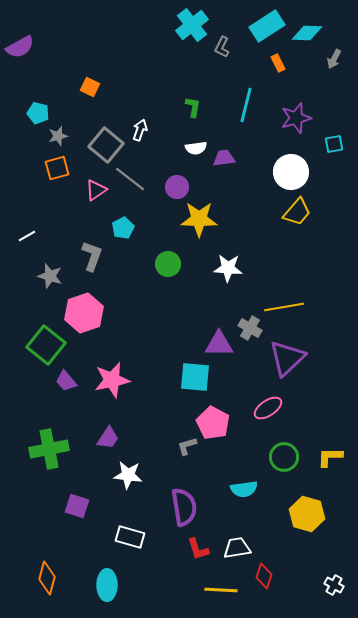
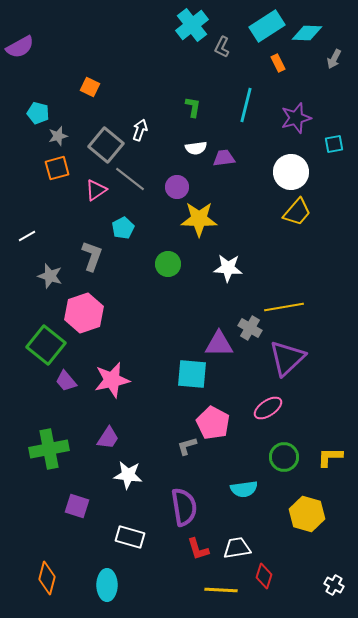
cyan square at (195, 377): moved 3 px left, 3 px up
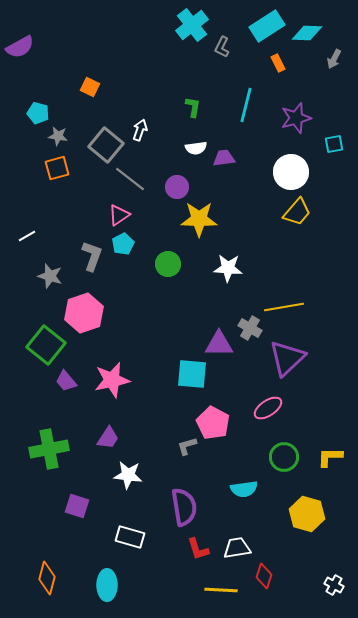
gray star at (58, 136): rotated 24 degrees clockwise
pink triangle at (96, 190): moved 23 px right, 25 px down
cyan pentagon at (123, 228): moved 16 px down
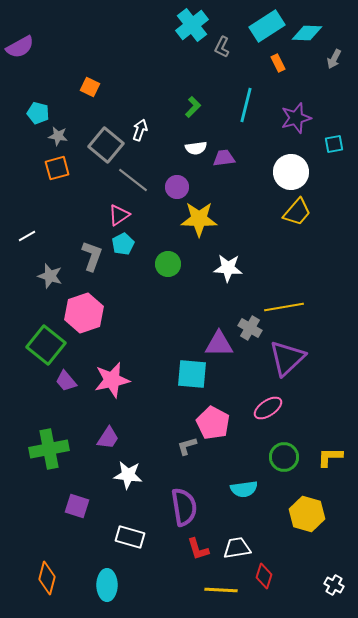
green L-shape at (193, 107): rotated 35 degrees clockwise
gray line at (130, 179): moved 3 px right, 1 px down
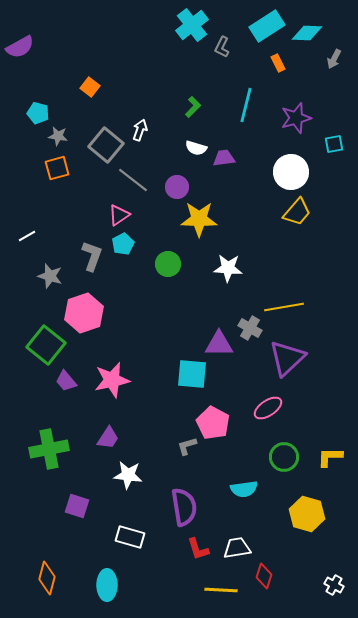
orange square at (90, 87): rotated 12 degrees clockwise
white semicircle at (196, 148): rotated 25 degrees clockwise
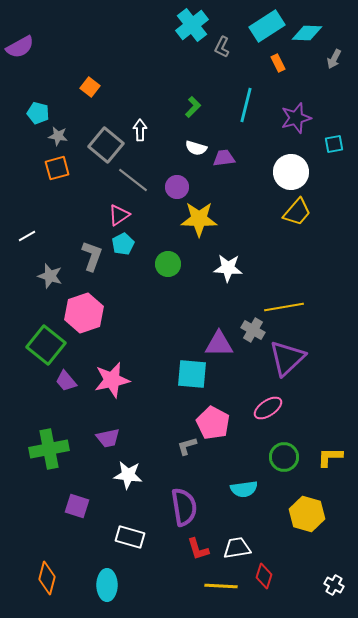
white arrow at (140, 130): rotated 20 degrees counterclockwise
gray cross at (250, 328): moved 3 px right, 2 px down
purple trapezoid at (108, 438): rotated 45 degrees clockwise
yellow line at (221, 590): moved 4 px up
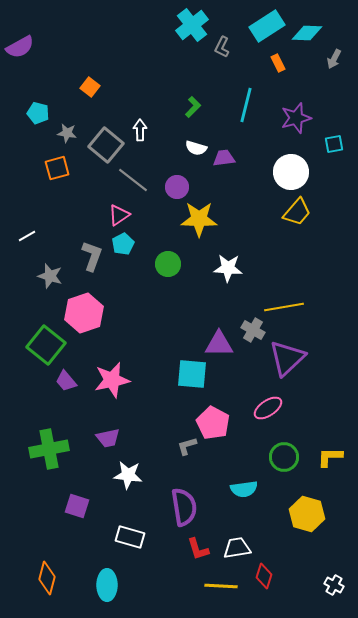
gray star at (58, 136): moved 9 px right, 3 px up
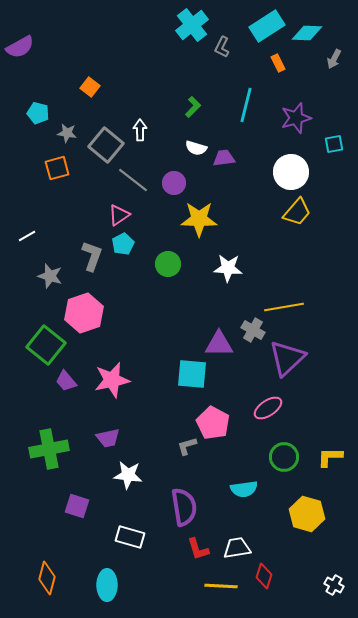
purple circle at (177, 187): moved 3 px left, 4 px up
